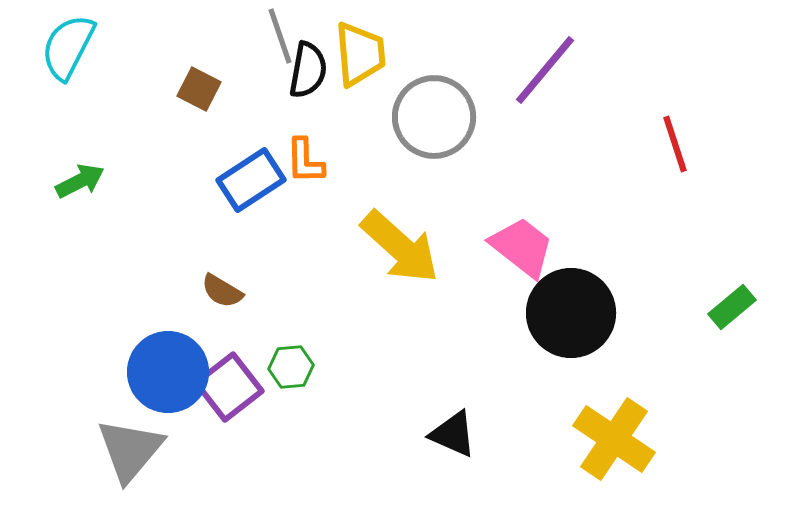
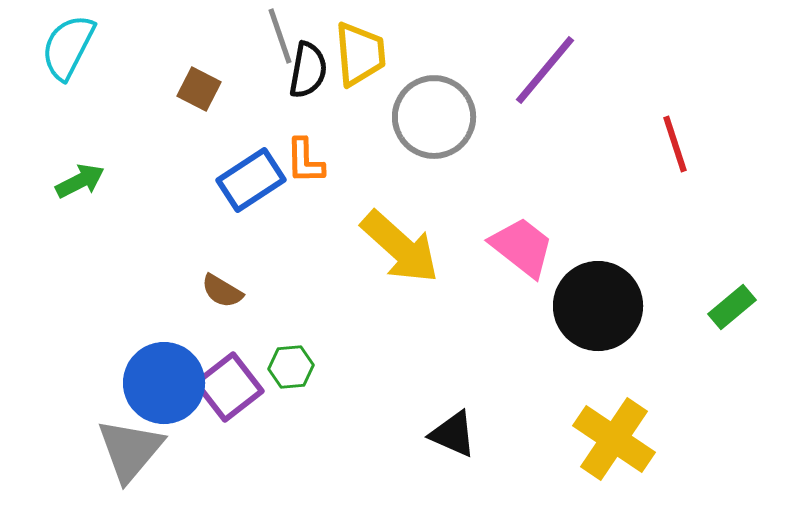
black circle: moved 27 px right, 7 px up
blue circle: moved 4 px left, 11 px down
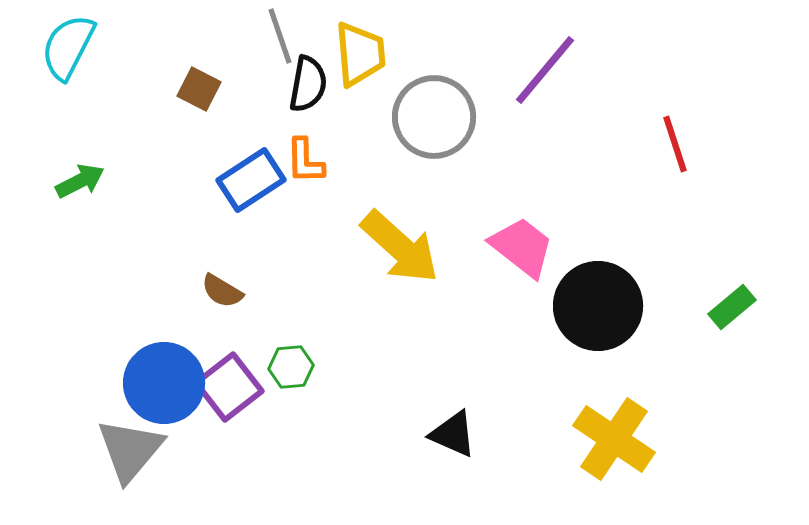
black semicircle: moved 14 px down
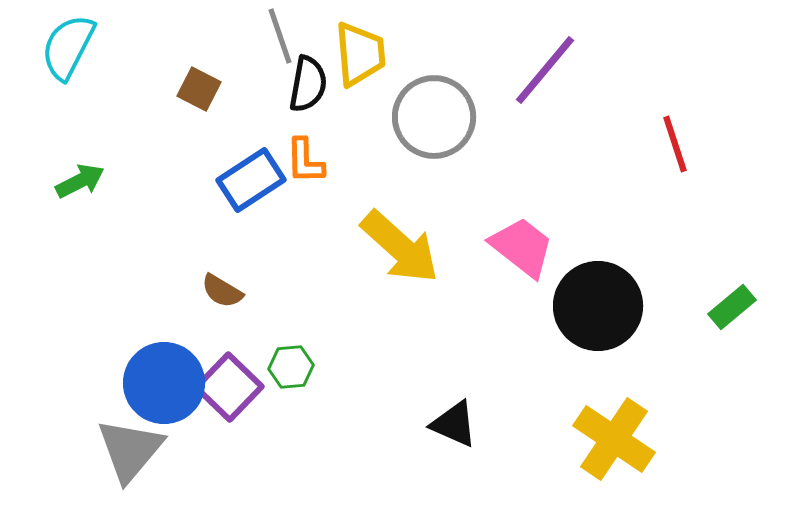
purple square: rotated 8 degrees counterclockwise
black triangle: moved 1 px right, 10 px up
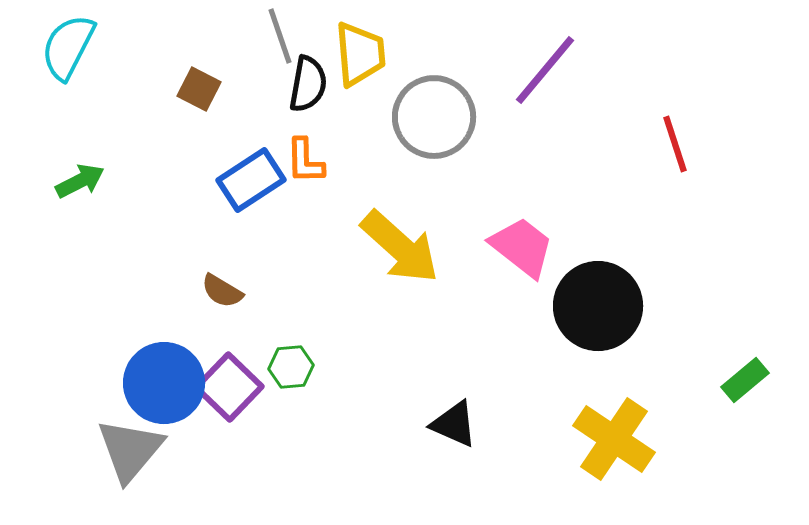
green rectangle: moved 13 px right, 73 px down
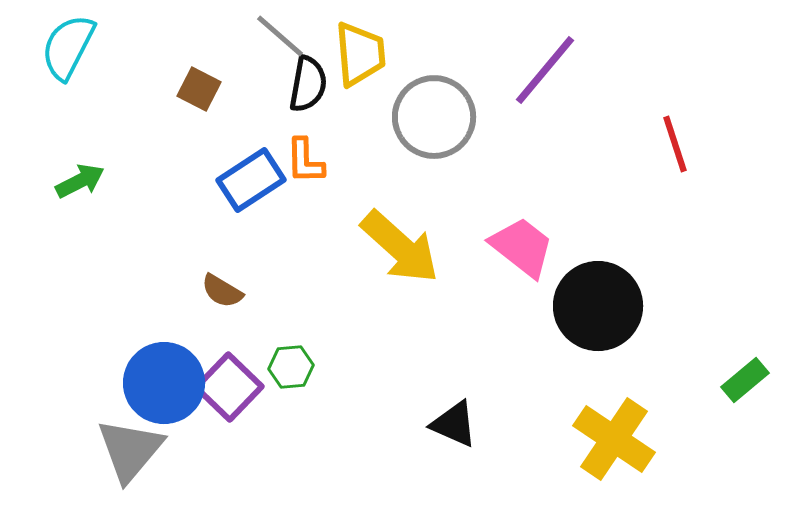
gray line: rotated 30 degrees counterclockwise
